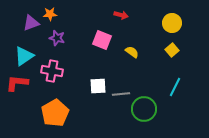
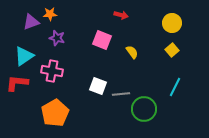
purple triangle: moved 1 px up
yellow semicircle: rotated 16 degrees clockwise
white square: rotated 24 degrees clockwise
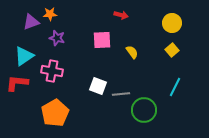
pink square: rotated 24 degrees counterclockwise
green circle: moved 1 px down
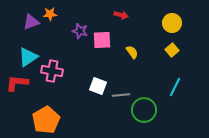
purple star: moved 23 px right, 7 px up
cyan triangle: moved 4 px right, 1 px down
gray line: moved 1 px down
orange pentagon: moved 9 px left, 7 px down
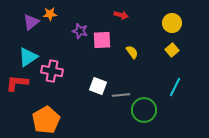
purple triangle: rotated 18 degrees counterclockwise
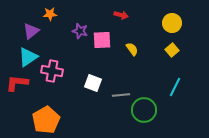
purple triangle: moved 9 px down
yellow semicircle: moved 3 px up
white square: moved 5 px left, 3 px up
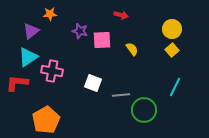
yellow circle: moved 6 px down
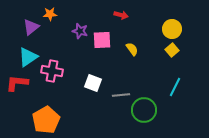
purple triangle: moved 4 px up
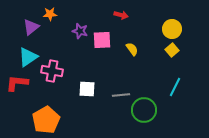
white square: moved 6 px left, 6 px down; rotated 18 degrees counterclockwise
